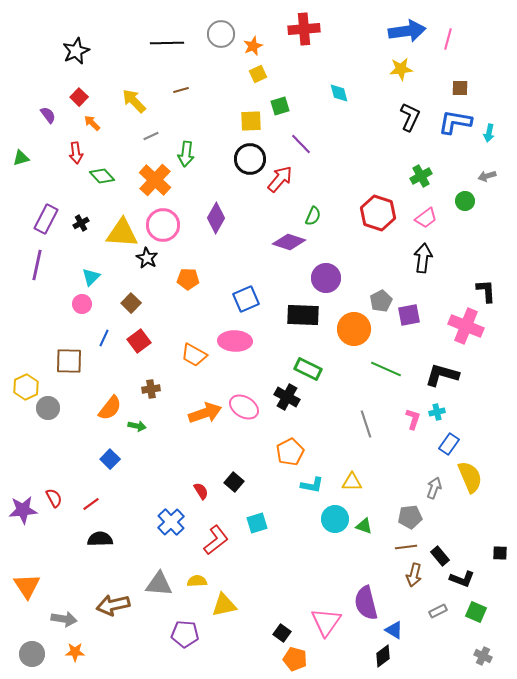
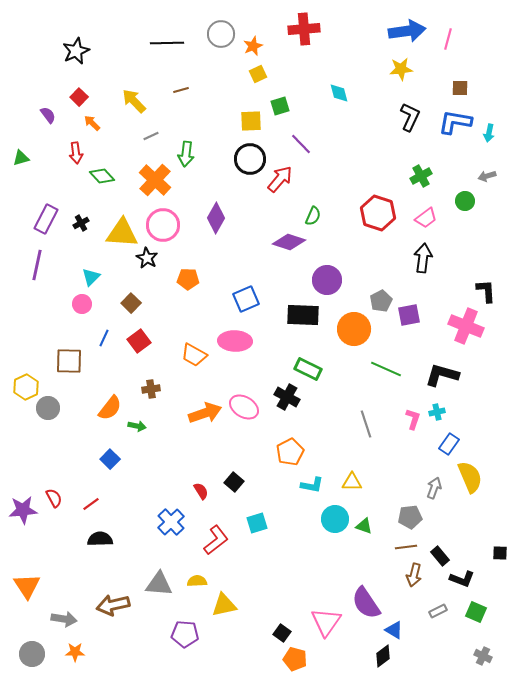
purple circle at (326, 278): moved 1 px right, 2 px down
purple semicircle at (366, 603): rotated 20 degrees counterclockwise
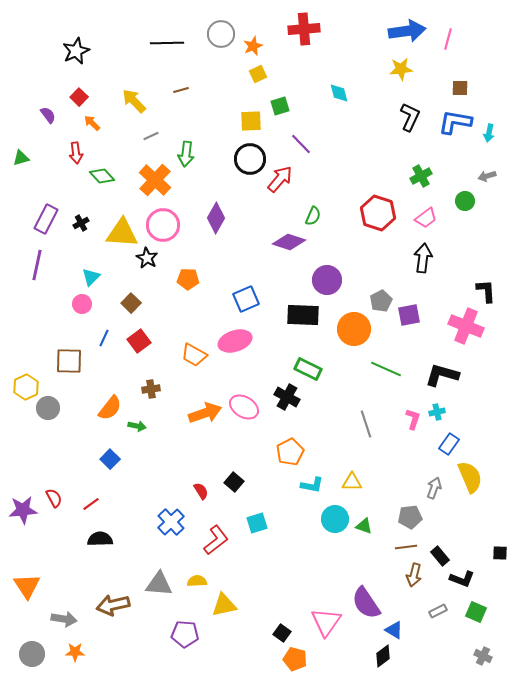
pink ellipse at (235, 341): rotated 20 degrees counterclockwise
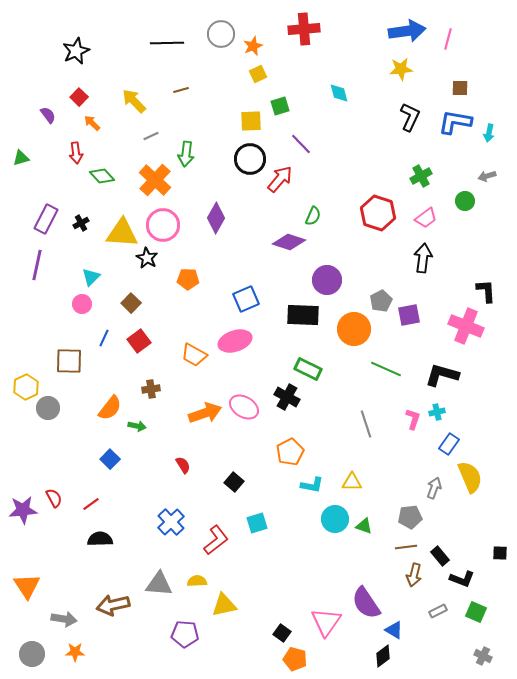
red semicircle at (201, 491): moved 18 px left, 26 px up
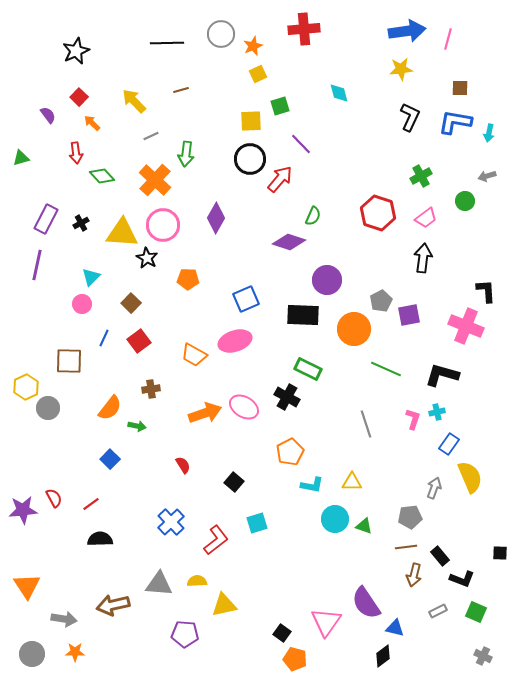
blue triangle at (394, 630): moved 1 px right, 2 px up; rotated 18 degrees counterclockwise
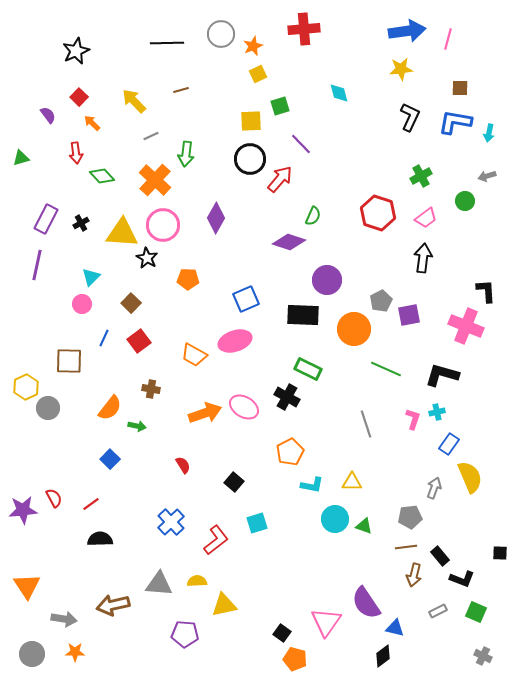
brown cross at (151, 389): rotated 18 degrees clockwise
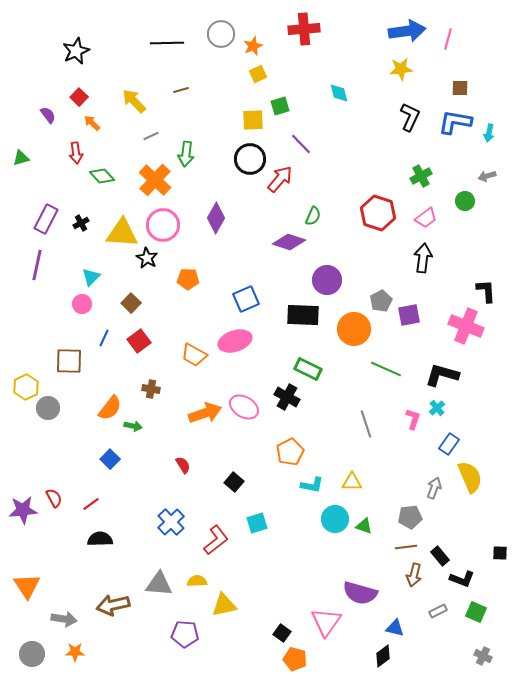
yellow square at (251, 121): moved 2 px right, 1 px up
cyan cross at (437, 412): moved 4 px up; rotated 28 degrees counterclockwise
green arrow at (137, 426): moved 4 px left
purple semicircle at (366, 603): moved 6 px left, 10 px up; rotated 40 degrees counterclockwise
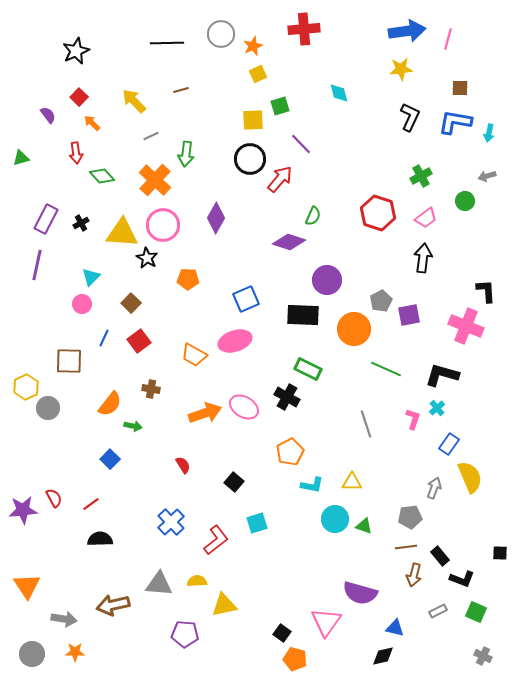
orange semicircle at (110, 408): moved 4 px up
black diamond at (383, 656): rotated 25 degrees clockwise
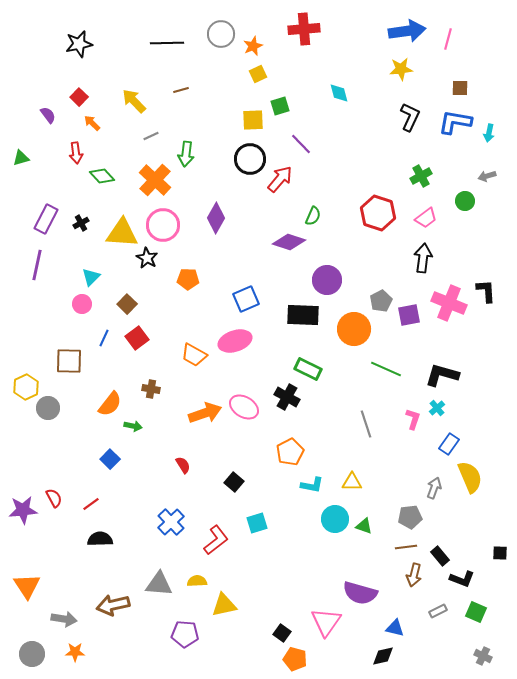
black star at (76, 51): moved 3 px right, 7 px up; rotated 12 degrees clockwise
brown square at (131, 303): moved 4 px left, 1 px down
pink cross at (466, 326): moved 17 px left, 23 px up
red square at (139, 341): moved 2 px left, 3 px up
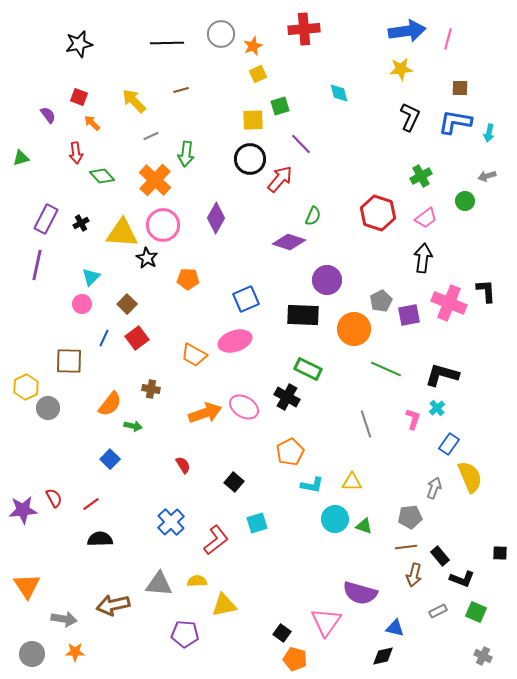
red square at (79, 97): rotated 24 degrees counterclockwise
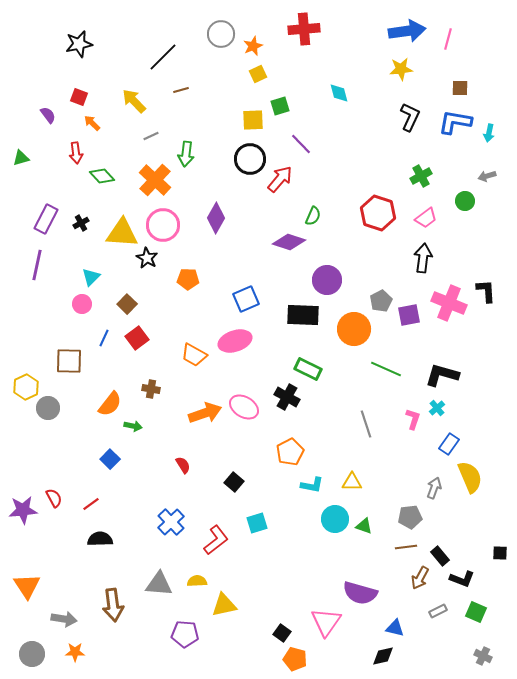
black line at (167, 43): moved 4 px left, 14 px down; rotated 44 degrees counterclockwise
brown arrow at (414, 575): moved 6 px right, 3 px down; rotated 15 degrees clockwise
brown arrow at (113, 605): rotated 84 degrees counterclockwise
